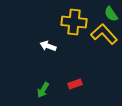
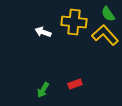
green semicircle: moved 3 px left
yellow L-shape: moved 1 px right, 1 px down
white arrow: moved 5 px left, 14 px up
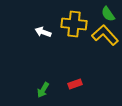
yellow cross: moved 2 px down
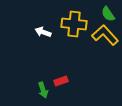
red rectangle: moved 14 px left, 3 px up
green arrow: rotated 49 degrees counterclockwise
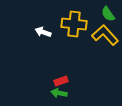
green arrow: moved 16 px right, 3 px down; rotated 119 degrees clockwise
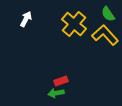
yellow cross: rotated 35 degrees clockwise
white arrow: moved 17 px left, 13 px up; rotated 98 degrees clockwise
green arrow: moved 3 px left; rotated 21 degrees counterclockwise
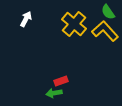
green semicircle: moved 2 px up
yellow L-shape: moved 4 px up
green arrow: moved 2 px left
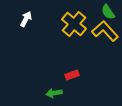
red rectangle: moved 11 px right, 6 px up
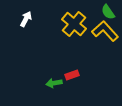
green arrow: moved 10 px up
